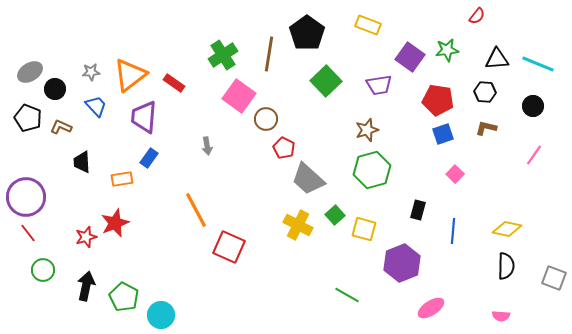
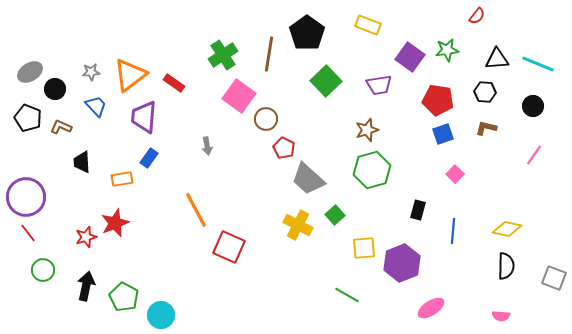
yellow square at (364, 229): moved 19 px down; rotated 20 degrees counterclockwise
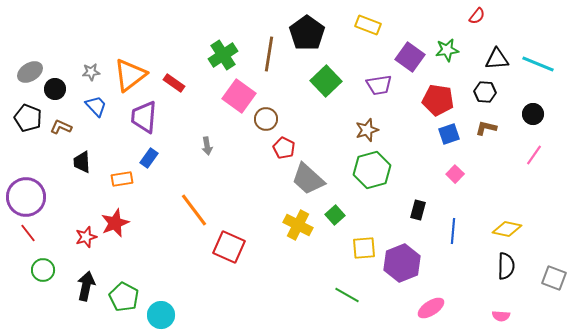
black circle at (533, 106): moved 8 px down
blue square at (443, 134): moved 6 px right
orange line at (196, 210): moved 2 px left; rotated 9 degrees counterclockwise
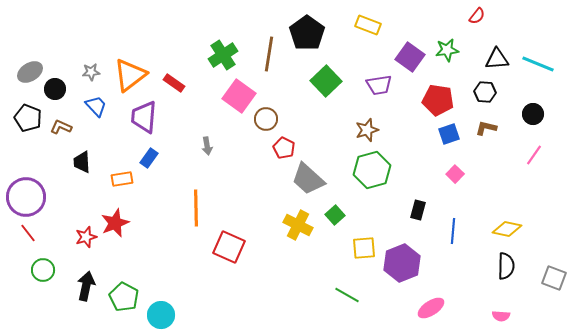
orange line at (194, 210): moved 2 px right, 2 px up; rotated 36 degrees clockwise
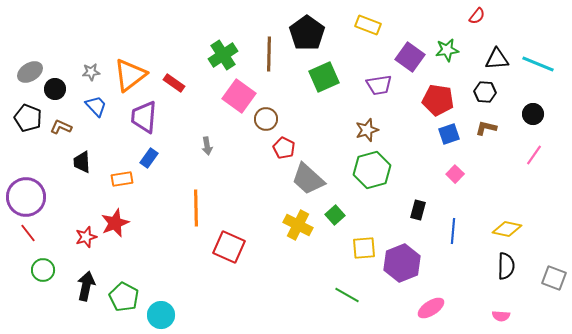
brown line at (269, 54): rotated 8 degrees counterclockwise
green square at (326, 81): moved 2 px left, 4 px up; rotated 20 degrees clockwise
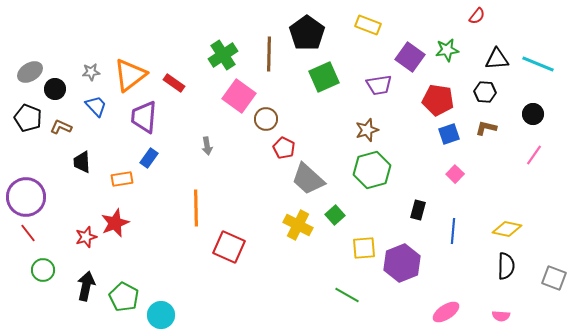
pink ellipse at (431, 308): moved 15 px right, 4 px down
